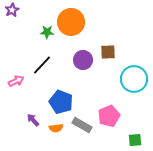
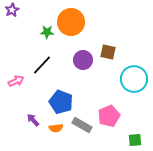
brown square: rotated 14 degrees clockwise
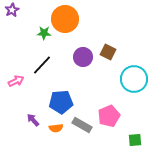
orange circle: moved 6 px left, 3 px up
green star: moved 3 px left, 1 px down
brown square: rotated 14 degrees clockwise
purple circle: moved 3 px up
blue pentagon: rotated 25 degrees counterclockwise
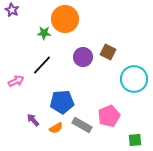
purple star: rotated 16 degrees counterclockwise
blue pentagon: moved 1 px right
orange semicircle: rotated 24 degrees counterclockwise
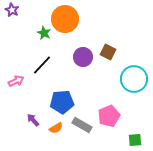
green star: rotated 24 degrees clockwise
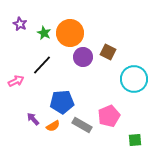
purple star: moved 8 px right, 14 px down
orange circle: moved 5 px right, 14 px down
purple arrow: moved 1 px up
orange semicircle: moved 3 px left, 2 px up
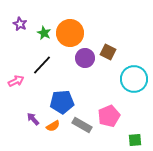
purple circle: moved 2 px right, 1 px down
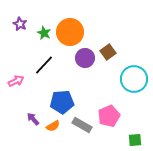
orange circle: moved 1 px up
brown square: rotated 28 degrees clockwise
black line: moved 2 px right
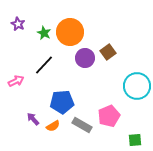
purple star: moved 2 px left
cyan circle: moved 3 px right, 7 px down
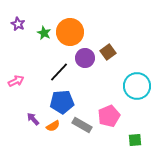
black line: moved 15 px right, 7 px down
